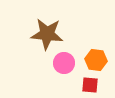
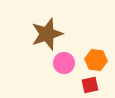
brown star: rotated 24 degrees counterclockwise
red square: rotated 18 degrees counterclockwise
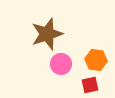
pink circle: moved 3 px left, 1 px down
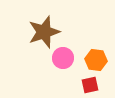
brown star: moved 3 px left, 2 px up
pink circle: moved 2 px right, 6 px up
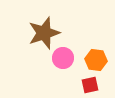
brown star: moved 1 px down
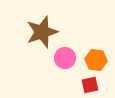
brown star: moved 2 px left, 1 px up
pink circle: moved 2 px right
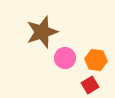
red square: rotated 18 degrees counterclockwise
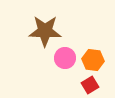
brown star: moved 3 px right, 1 px up; rotated 20 degrees clockwise
orange hexagon: moved 3 px left
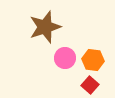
brown star: moved 4 px up; rotated 20 degrees counterclockwise
red square: rotated 18 degrees counterclockwise
